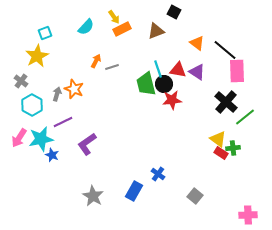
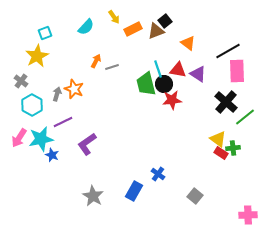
black square: moved 9 px left, 9 px down; rotated 24 degrees clockwise
orange rectangle: moved 11 px right
orange triangle: moved 9 px left
black line: moved 3 px right, 1 px down; rotated 70 degrees counterclockwise
purple triangle: moved 1 px right, 2 px down
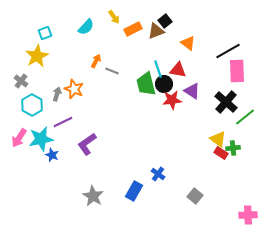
gray line: moved 4 px down; rotated 40 degrees clockwise
purple triangle: moved 6 px left, 17 px down
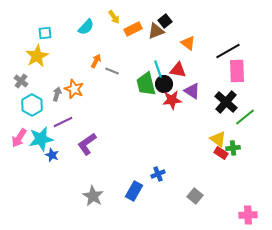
cyan square: rotated 16 degrees clockwise
blue cross: rotated 32 degrees clockwise
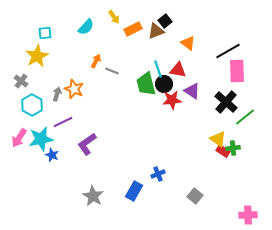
red rectangle: moved 2 px right, 2 px up
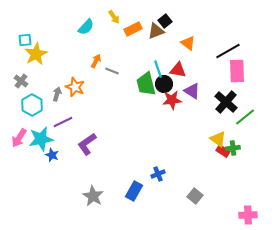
cyan square: moved 20 px left, 7 px down
yellow star: moved 1 px left, 2 px up
orange star: moved 1 px right, 2 px up
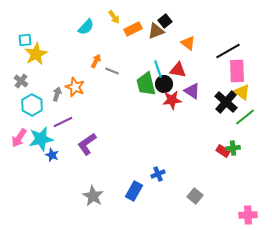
yellow triangle: moved 24 px right, 47 px up
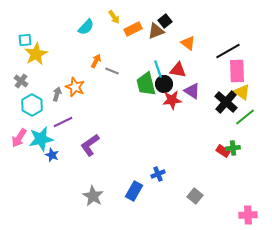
purple L-shape: moved 3 px right, 1 px down
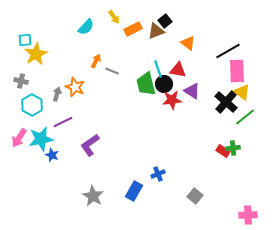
gray cross: rotated 24 degrees counterclockwise
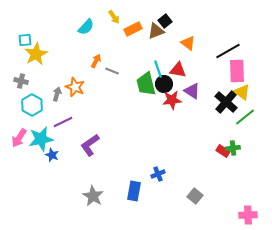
blue rectangle: rotated 18 degrees counterclockwise
